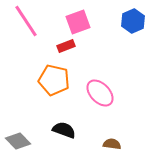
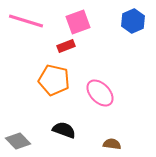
pink line: rotated 40 degrees counterclockwise
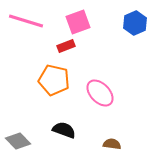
blue hexagon: moved 2 px right, 2 px down
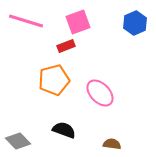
orange pentagon: rotated 28 degrees counterclockwise
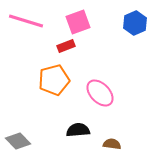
black semicircle: moved 14 px right; rotated 25 degrees counterclockwise
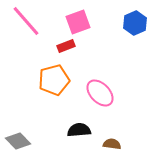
pink line: rotated 32 degrees clockwise
black semicircle: moved 1 px right
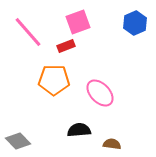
pink line: moved 2 px right, 11 px down
orange pentagon: rotated 16 degrees clockwise
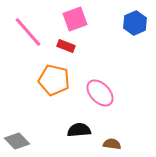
pink square: moved 3 px left, 3 px up
red rectangle: rotated 42 degrees clockwise
orange pentagon: rotated 12 degrees clockwise
gray diamond: moved 1 px left
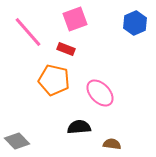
red rectangle: moved 3 px down
black semicircle: moved 3 px up
